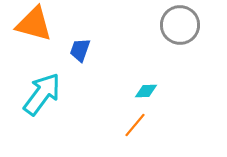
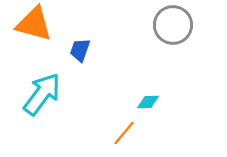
gray circle: moved 7 px left
cyan diamond: moved 2 px right, 11 px down
orange line: moved 11 px left, 8 px down
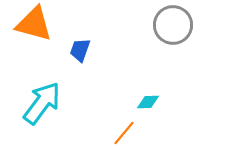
cyan arrow: moved 9 px down
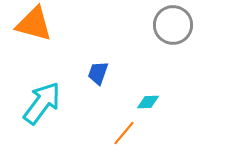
blue trapezoid: moved 18 px right, 23 px down
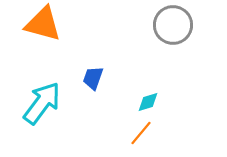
orange triangle: moved 9 px right
blue trapezoid: moved 5 px left, 5 px down
cyan diamond: rotated 15 degrees counterclockwise
orange line: moved 17 px right
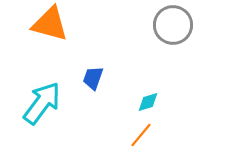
orange triangle: moved 7 px right
orange line: moved 2 px down
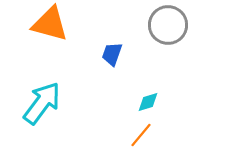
gray circle: moved 5 px left
blue trapezoid: moved 19 px right, 24 px up
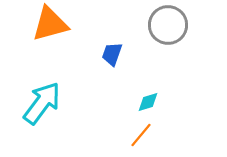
orange triangle: rotated 30 degrees counterclockwise
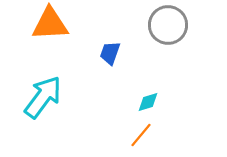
orange triangle: rotated 12 degrees clockwise
blue trapezoid: moved 2 px left, 1 px up
cyan arrow: moved 1 px right, 6 px up
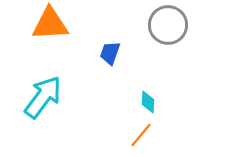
cyan diamond: rotated 70 degrees counterclockwise
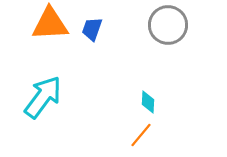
blue trapezoid: moved 18 px left, 24 px up
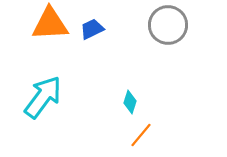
blue trapezoid: rotated 45 degrees clockwise
cyan diamond: moved 18 px left; rotated 15 degrees clockwise
